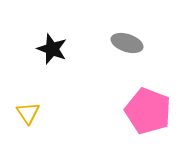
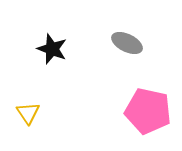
gray ellipse: rotated 8 degrees clockwise
pink pentagon: rotated 9 degrees counterclockwise
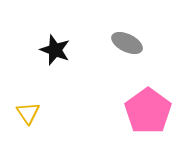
black star: moved 3 px right, 1 px down
pink pentagon: rotated 24 degrees clockwise
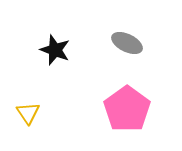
pink pentagon: moved 21 px left, 2 px up
